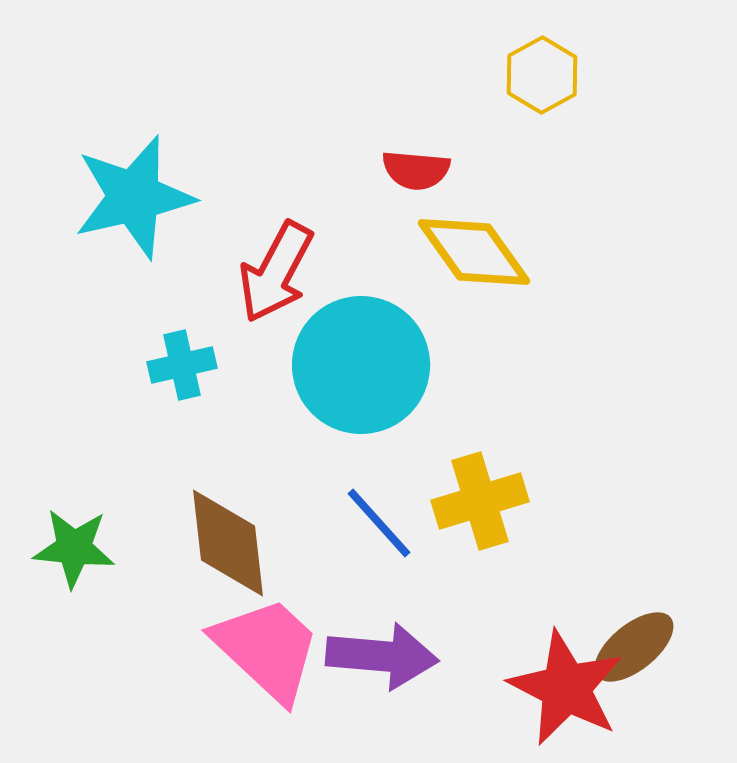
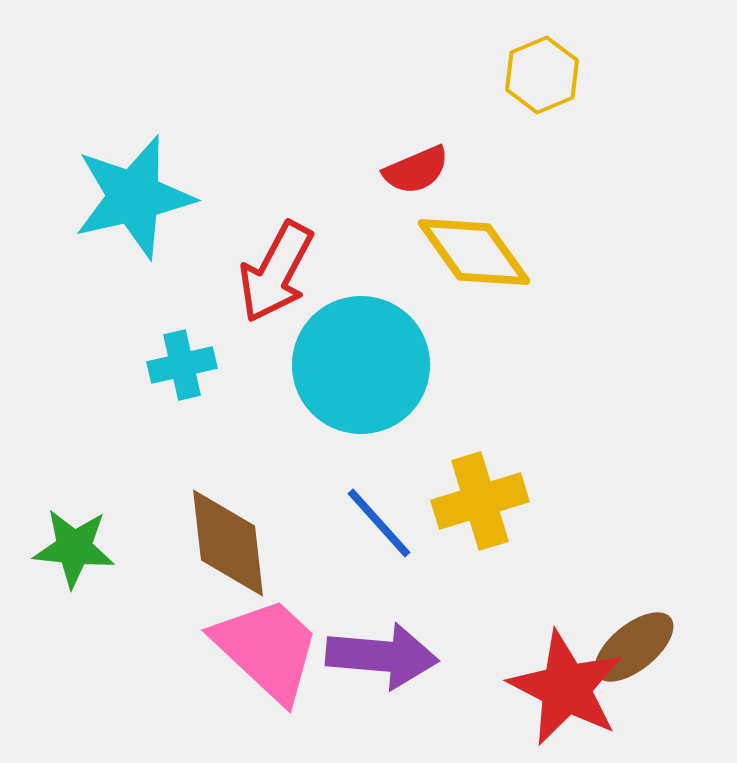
yellow hexagon: rotated 6 degrees clockwise
red semicircle: rotated 28 degrees counterclockwise
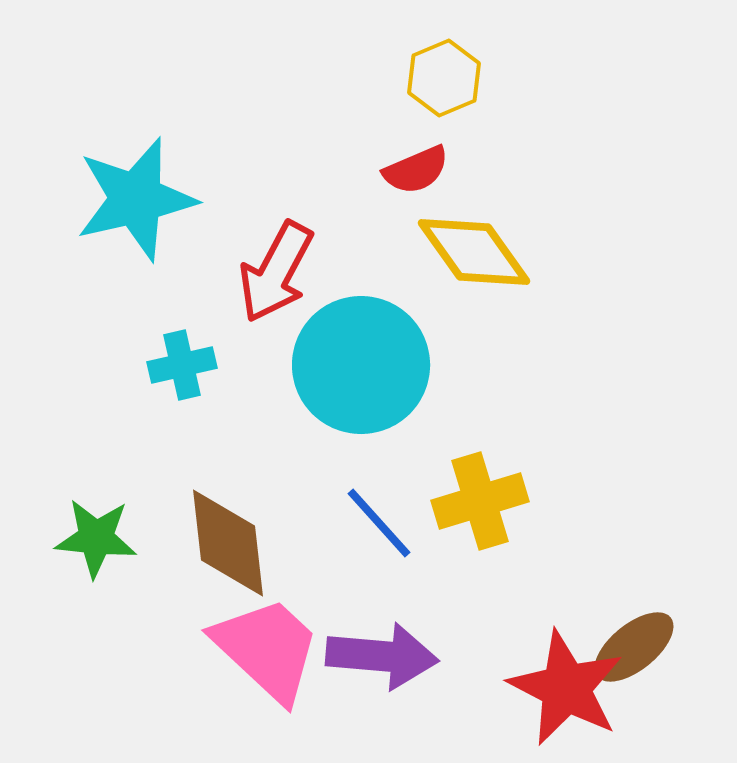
yellow hexagon: moved 98 px left, 3 px down
cyan star: moved 2 px right, 2 px down
green star: moved 22 px right, 10 px up
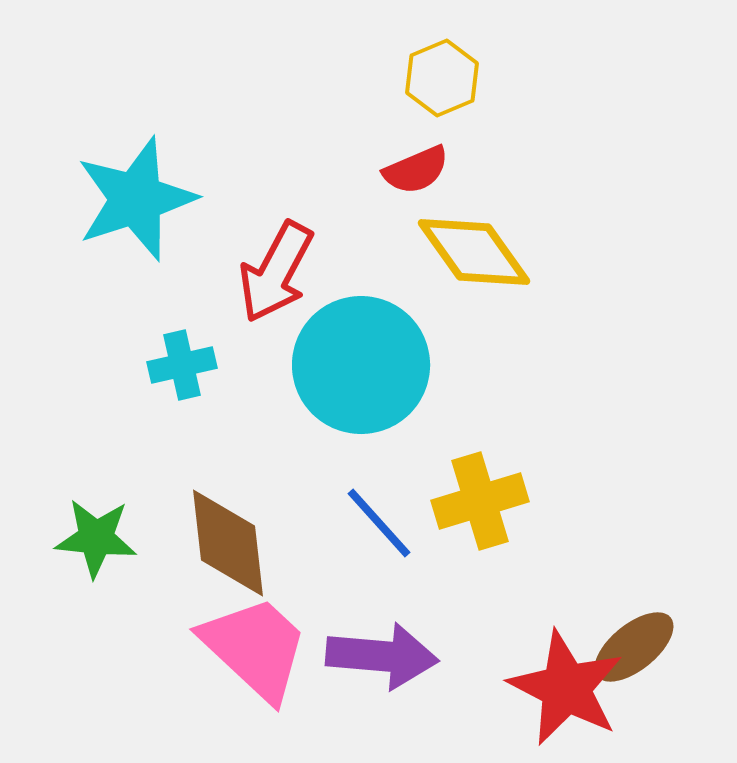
yellow hexagon: moved 2 px left
cyan star: rotated 5 degrees counterclockwise
pink trapezoid: moved 12 px left, 1 px up
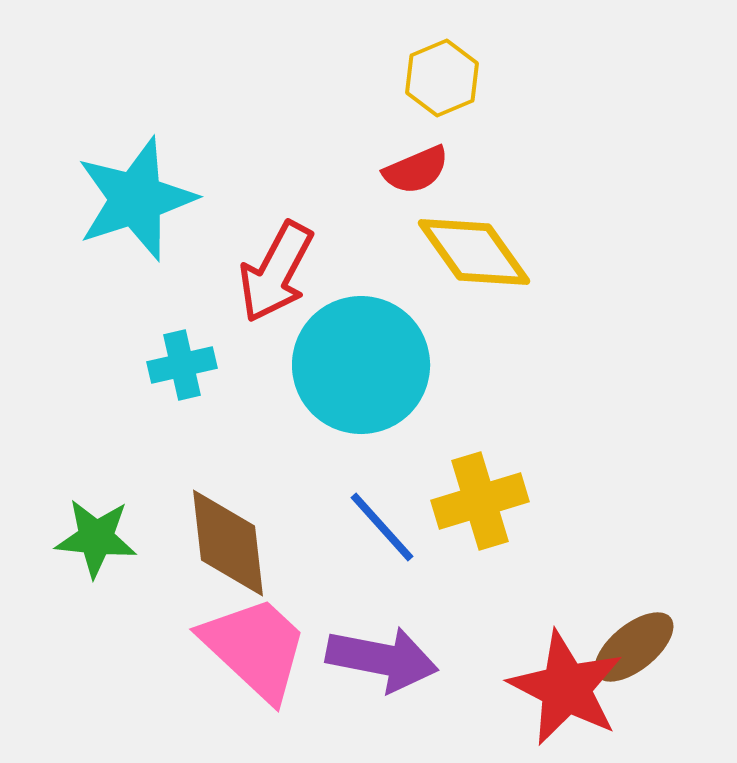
blue line: moved 3 px right, 4 px down
purple arrow: moved 3 px down; rotated 6 degrees clockwise
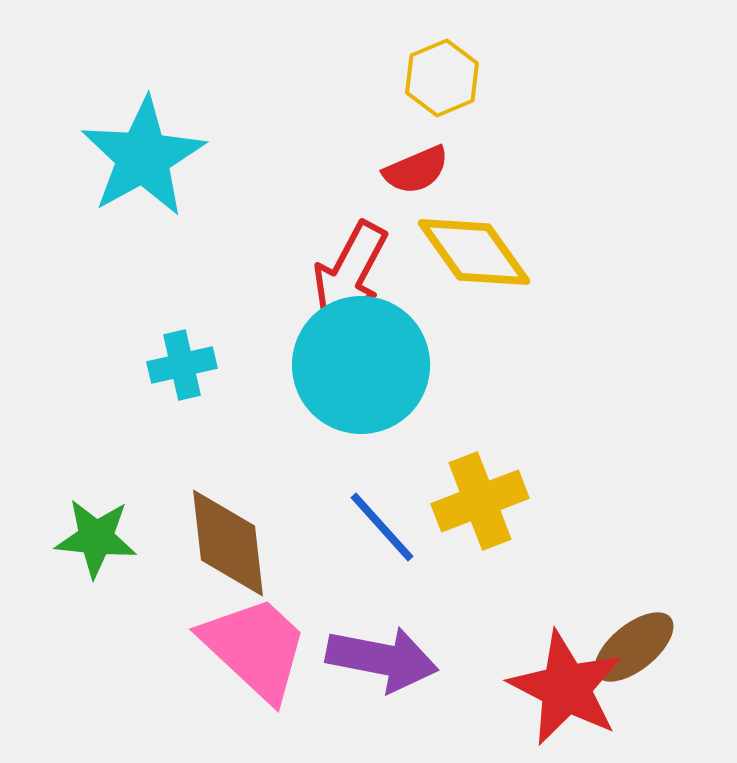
cyan star: moved 7 px right, 42 px up; rotated 11 degrees counterclockwise
red arrow: moved 74 px right
yellow cross: rotated 4 degrees counterclockwise
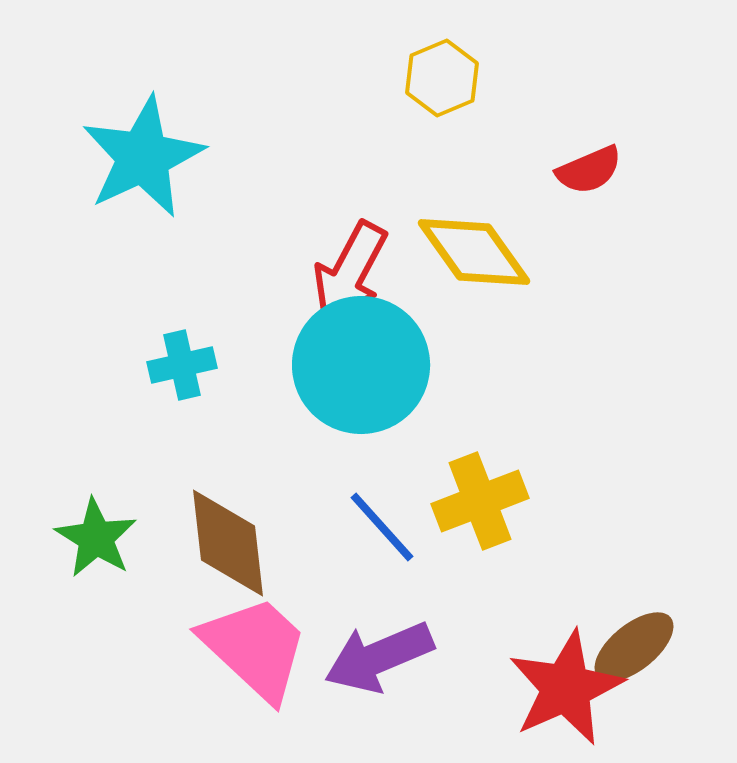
cyan star: rotated 4 degrees clockwise
red semicircle: moved 173 px right
green star: rotated 26 degrees clockwise
purple arrow: moved 3 px left, 2 px up; rotated 146 degrees clockwise
red star: rotated 21 degrees clockwise
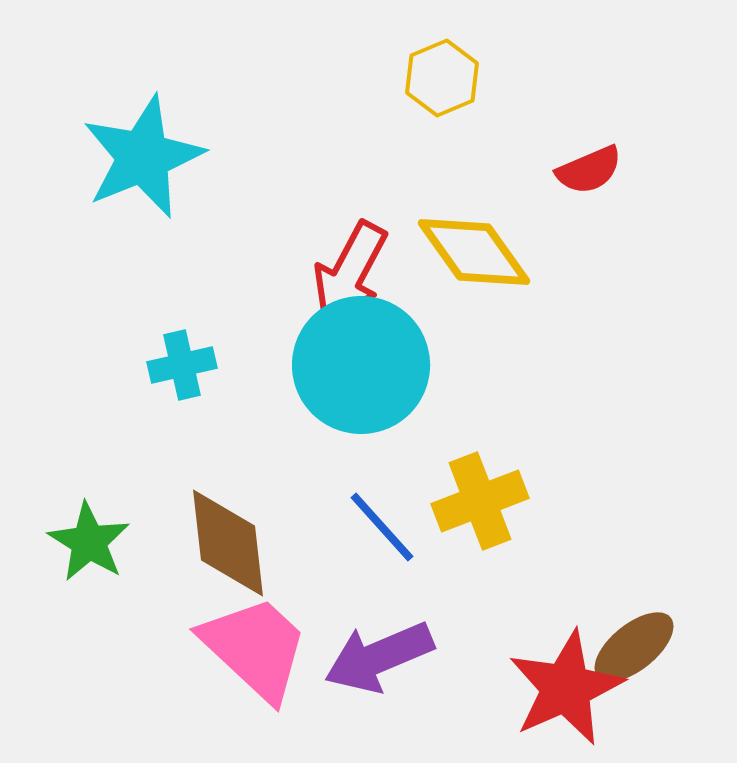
cyan star: rotated 3 degrees clockwise
green star: moved 7 px left, 4 px down
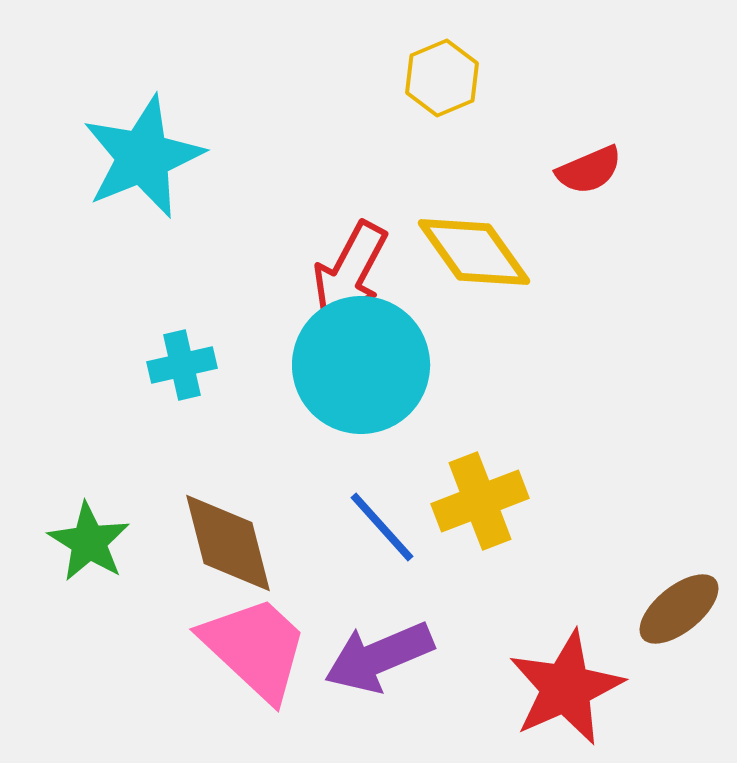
brown diamond: rotated 8 degrees counterclockwise
brown ellipse: moved 45 px right, 38 px up
